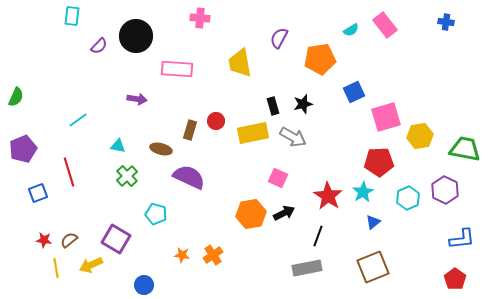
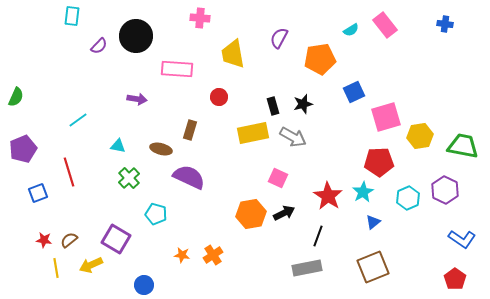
blue cross at (446, 22): moved 1 px left, 2 px down
yellow trapezoid at (240, 63): moved 7 px left, 9 px up
red circle at (216, 121): moved 3 px right, 24 px up
green trapezoid at (465, 149): moved 2 px left, 3 px up
green cross at (127, 176): moved 2 px right, 2 px down
blue L-shape at (462, 239): rotated 40 degrees clockwise
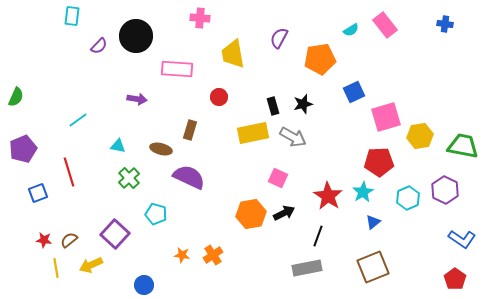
purple square at (116, 239): moved 1 px left, 5 px up; rotated 12 degrees clockwise
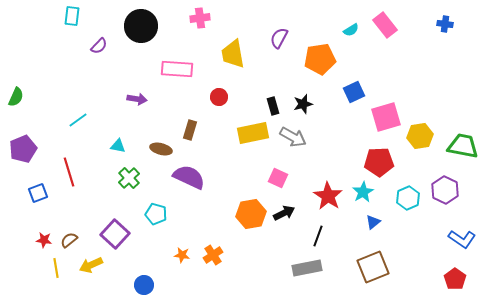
pink cross at (200, 18): rotated 12 degrees counterclockwise
black circle at (136, 36): moved 5 px right, 10 px up
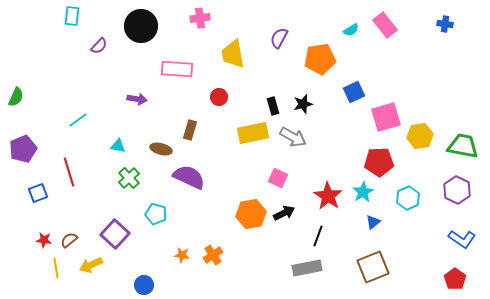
purple hexagon at (445, 190): moved 12 px right
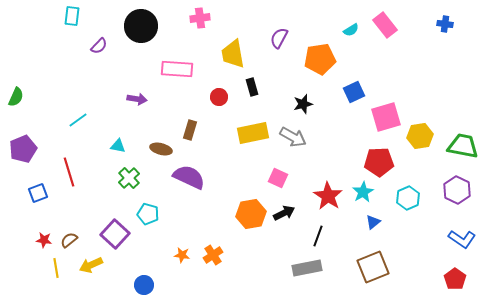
black rectangle at (273, 106): moved 21 px left, 19 px up
cyan pentagon at (156, 214): moved 8 px left
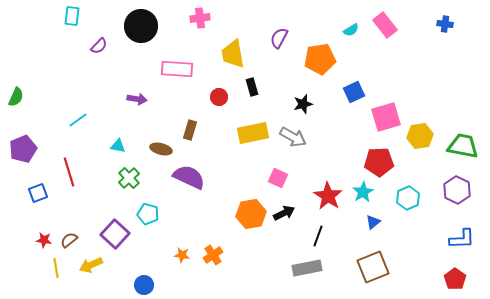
blue L-shape at (462, 239): rotated 36 degrees counterclockwise
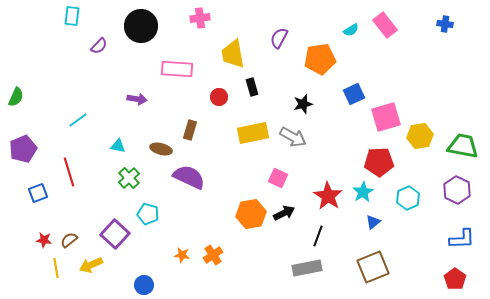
blue square at (354, 92): moved 2 px down
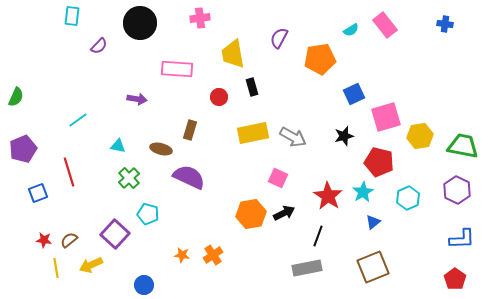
black circle at (141, 26): moved 1 px left, 3 px up
black star at (303, 104): moved 41 px right, 32 px down
red pentagon at (379, 162): rotated 16 degrees clockwise
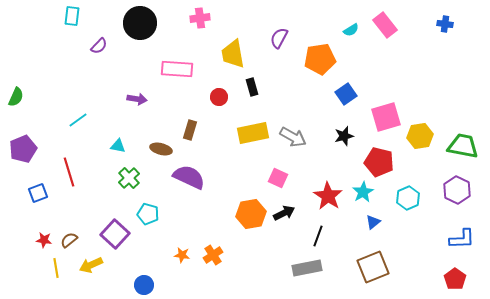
blue square at (354, 94): moved 8 px left; rotated 10 degrees counterclockwise
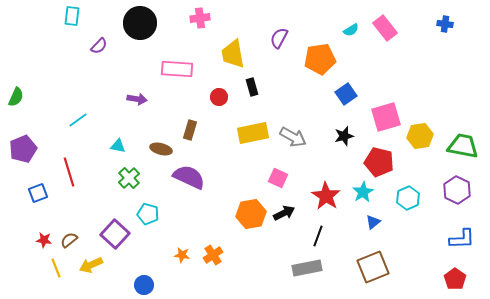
pink rectangle at (385, 25): moved 3 px down
red star at (328, 196): moved 2 px left
yellow line at (56, 268): rotated 12 degrees counterclockwise
